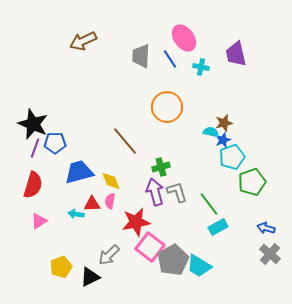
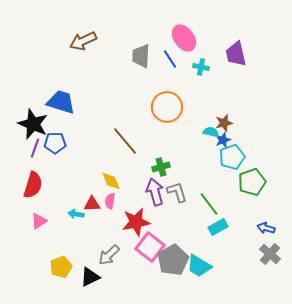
blue trapezoid: moved 18 px left, 70 px up; rotated 32 degrees clockwise
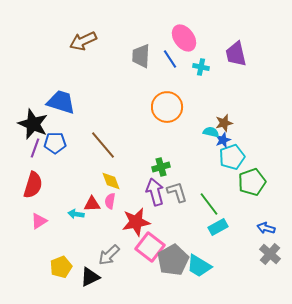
brown line: moved 22 px left, 4 px down
